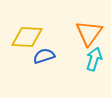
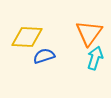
cyan arrow: moved 1 px right, 1 px up
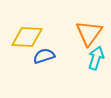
cyan arrow: moved 1 px right
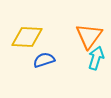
orange triangle: moved 3 px down
blue semicircle: moved 4 px down
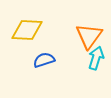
yellow diamond: moved 7 px up
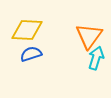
blue semicircle: moved 13 px left, 6 px up
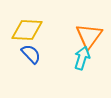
blue semicircle: rotated 65 degrees clockwise
cyan arrow: moved 14 px left
